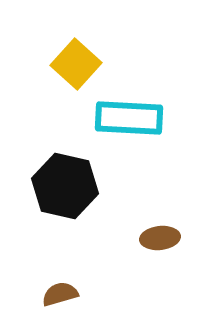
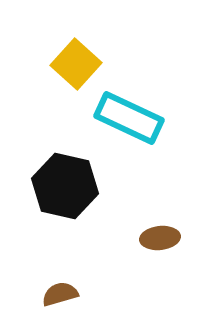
cyan rectangle: rotated 22 degrees clockwise
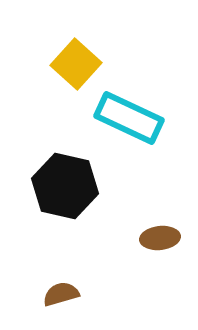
brown semicircle: moved 1 px right
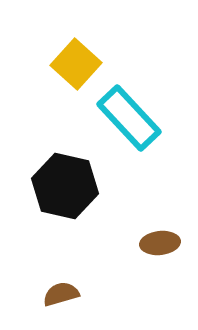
cyan rectangle: rotated 22 degrees clockwise
brown ellipse: moved 5 px down
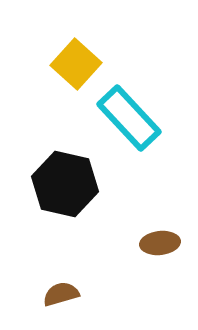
black hexagon: moved 2 px up
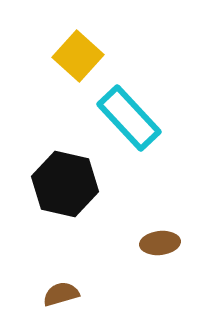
yellow square: moved 2 px right, 8 px up
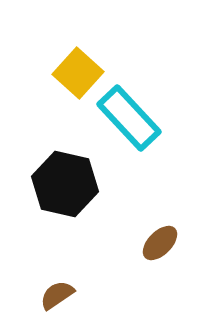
yellow square: moved 17 px down
brown ellipse: rotated 39 degrees counterclockwise
brown semicircle: moved 4 px left, 1 px down; rotated 18 degrees counterclockwise
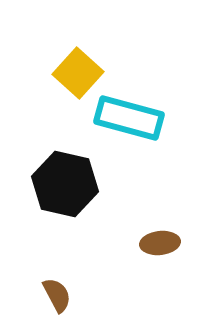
cyan rectangle: rotated 32 degrees counterclockwise
brown ellipse: rotated 39 degrees clockwise
brown semicircle: rotated 96 degrees clockwise
